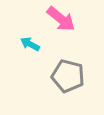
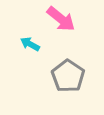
gray pentagon: rotated 20 degrees clockwise
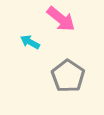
cyan arrow: moved 2 px up
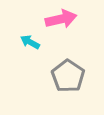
pink arrow: rotated 52 degrees counterclockwise
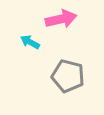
gray pentagon: rotated 20 degrees counterclockwise
